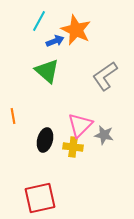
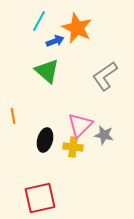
orange star: moved 1 px right, 2 px up
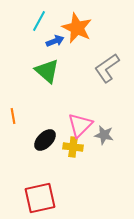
gray L-shape: moved 2 px right, 8 px up
black ellipse: rotated 30 degrees clockwise
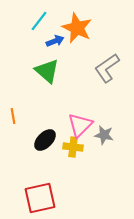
cyan line: rotated 10 degrees clockwise
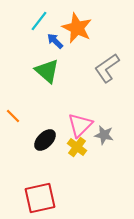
blue arrow: rotated 114 degrees counterclockwise
orange line: rotated 35 degrees counterclockwise
yellow cross: moved 4 px right; rotated 30 degrees clockwise
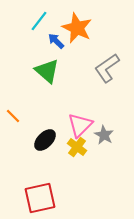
blue arrow: moved 1 px right
gray star: rotated 18 degrees clockwise
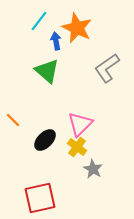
blue arrow: rotated 36 degrees clockwise
orange line: moved 4 px down
pink triangle: moved 1 px up
gray star: moved 11 px left, 34 px down
